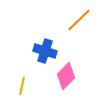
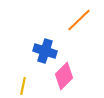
pink diamond: moved 2 px left
yellow line: moved 1 px right
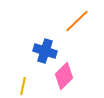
orange line: moved 2 px left, 1 px down
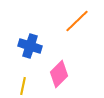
blue cross: moved 15 px left, 5 px up
pink diamond: moved 5 px left, 2 px up
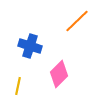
yellow line: moved 5 px left
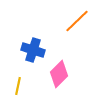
blue cross: moved 3 px right, 4 px down
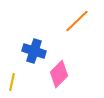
blue cross: moved 1 px right, 1 px down
yellow line: moved 6 px left, 4 px up
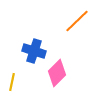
pink diamond: moved 2 px left, 1 px up
